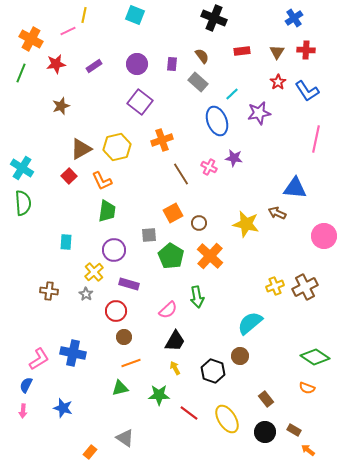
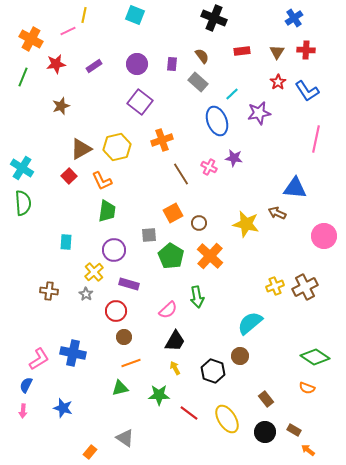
green line at (21, 73): moved 2 px right, 4 px down
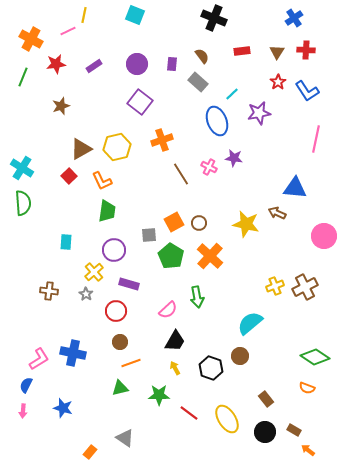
orange square at (173, 213): moved 1 px right, 9 px down
brown circle at (124, 337): moved 4 px left, 5 px down
black hexagon at (213, 371): moved 2 px left, 3 px up
